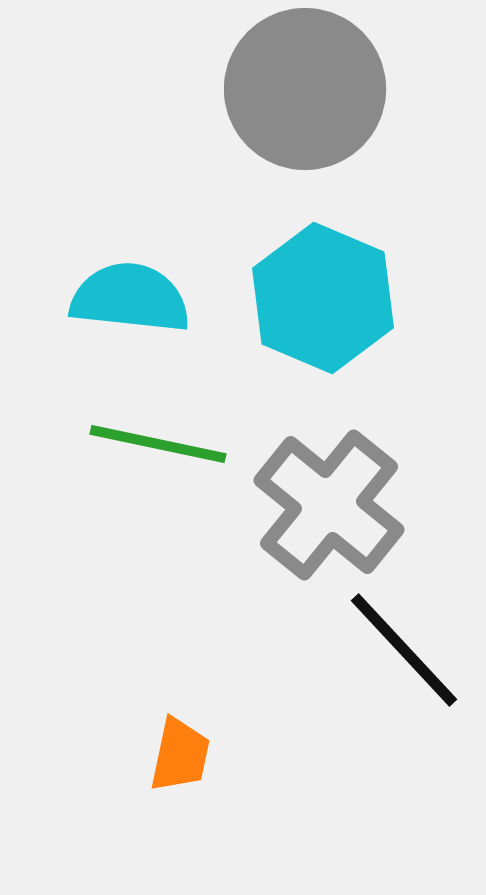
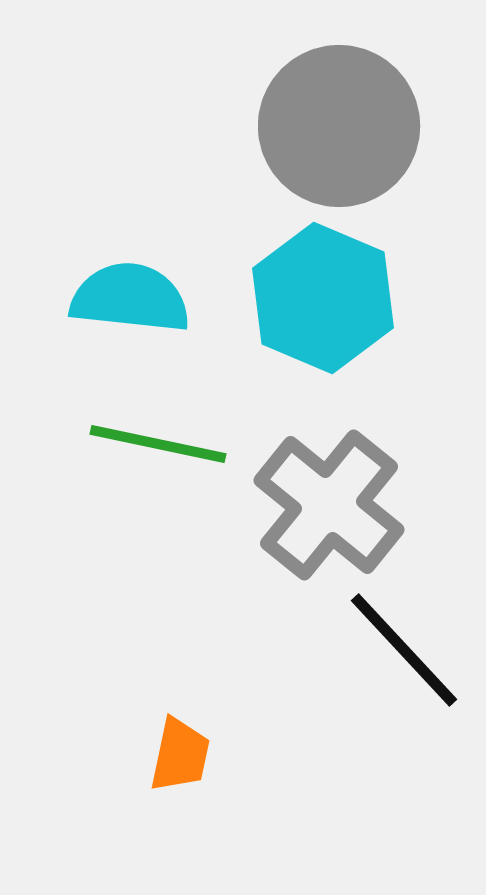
gray circle: moved 34 px right, 37 px down
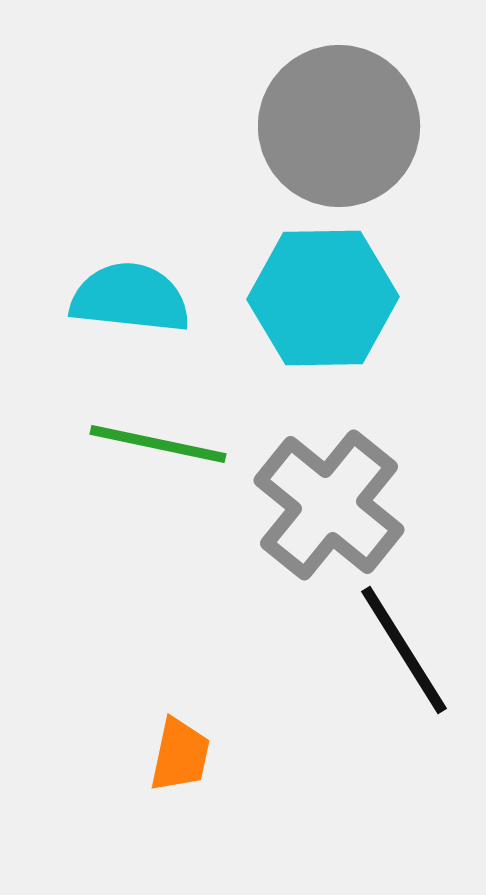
cyan hexagon: rotated 24 degrees counterclockwise
black line: rotated 11 degrees clockwise
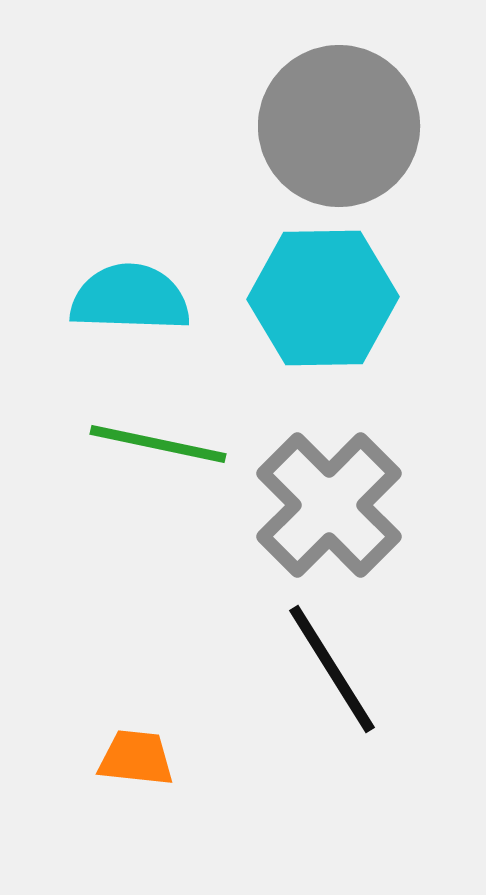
cyan semicircle: rotated 4 degrees counterclockwise
gray cross: rotated 6 degrees clockwise
black line: moved 72 px left, 19 px down
orange trapezoid: moved 44 px left, 3 px down; rotated 96 degrees counterclockwise
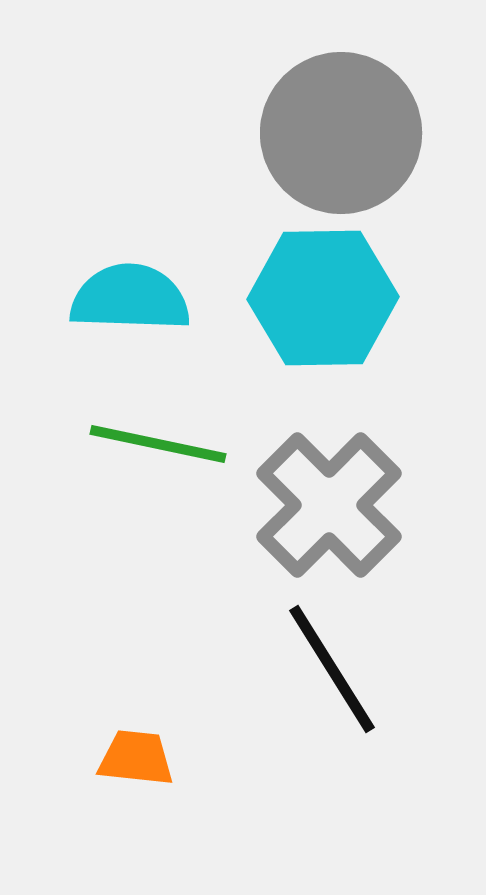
gray circle: moved 2 px right, 7 px down
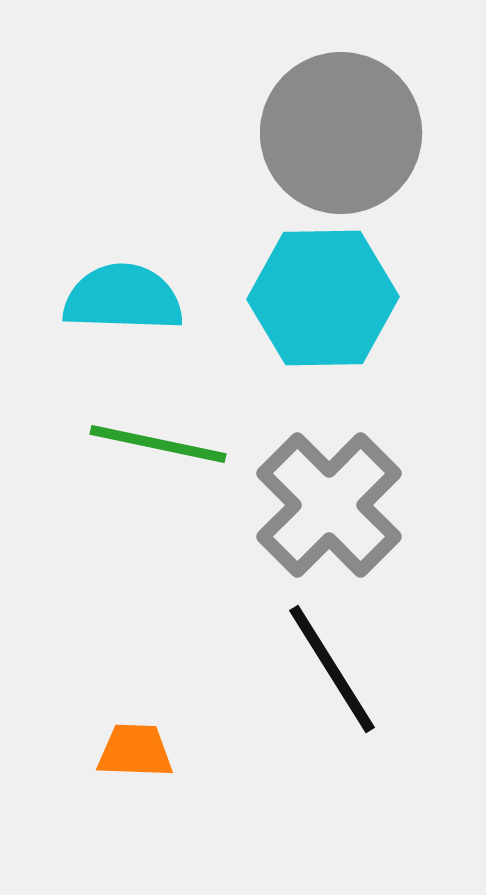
cyan semicircle: moved 7 px left
orange trapezoid: moved 1 px left, 7 px up; rotated 4 degrees counterclockwise
